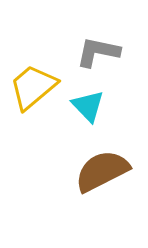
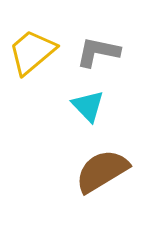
yellow trapezoid: moved 1 px left, 35 px up
brown semicircle: rotated 4 degrees counterclockwise
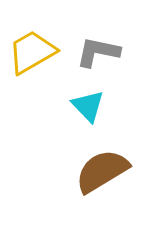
yellow trapezoid: rotated 10 degrees clockwise
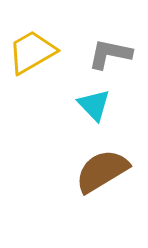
gray L-shape: moved 12 px right, 2 px down
cyan triangle: moved 6 px right, 1 px up
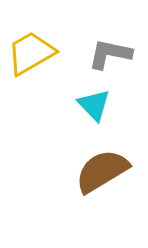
yellow trapezoid: moved 1 px left, 1 px down
